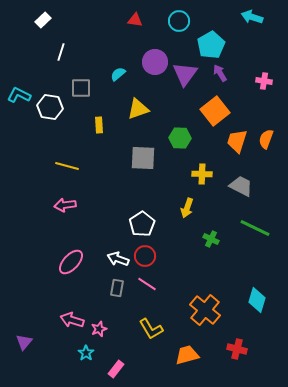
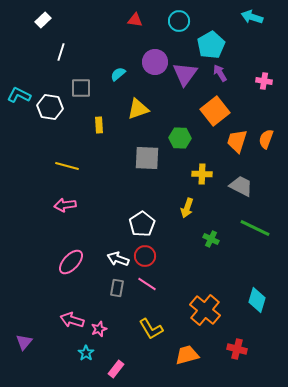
gray square at (143, 158): moved 4 px right
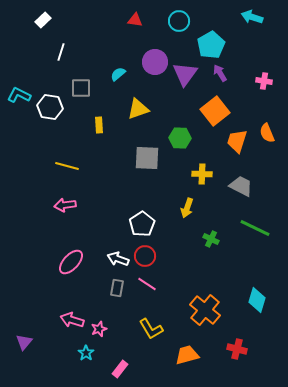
orange semicircle at (266, 139): moved 1 px right, 6 px up; rotated 42 degrees counterclockwise
pink rectangle at (116, 369): moved 4 px right
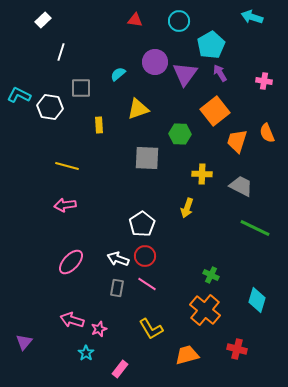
green hexagon at (180, 138): moved 4 px up
green cross at (211, 239): moved 36 px down
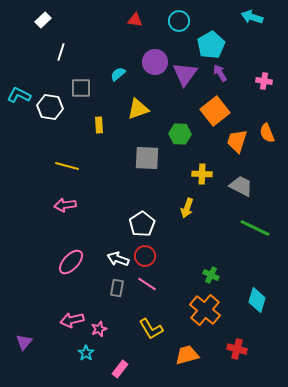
pink arrow at (72, 320): rotated 30 degrees counterclockwise
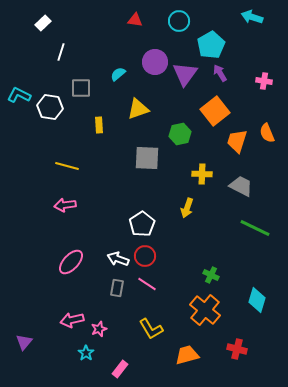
white rectangle at (43, 20): moved 3 px down
green hexagon at (180, 134): rotated 15 degrees counterclockwise
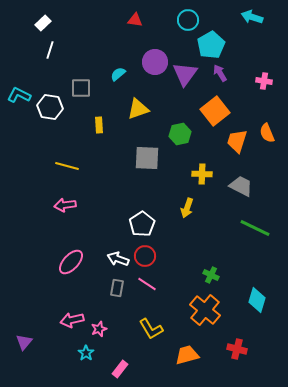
cyan circle at (179, 21): moved 9 px right, 1 px up
white line at (61, 52): moved 11 px left, 2 px up
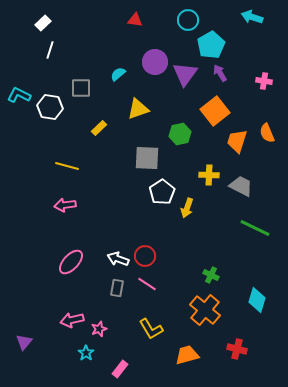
yellow rectangle at (99, 125): moved 3 px down; rotated 49 degrees clockwise
yellow cross at (202, 174): moved 7 px right, 1 px down
white pentagon at (142, 224): moved 20 px right, 32 px up
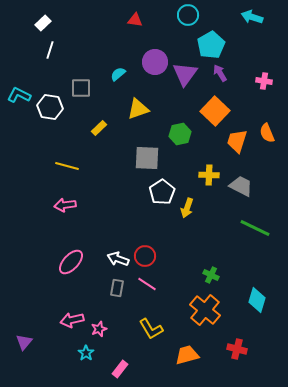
cyan circle at (188, 20): moved 5 px up
orange square at (215, 111): rotated 8 degrees counterclockwise
